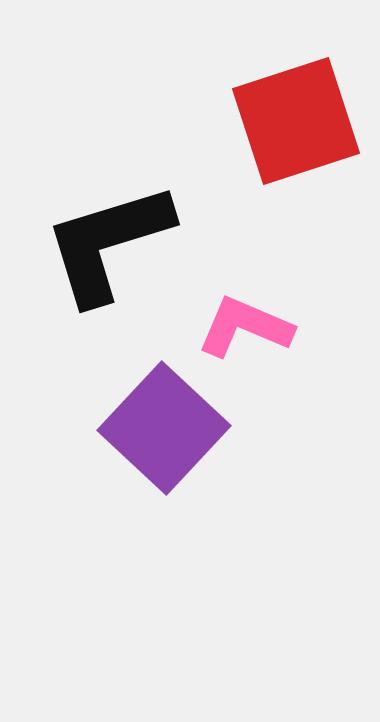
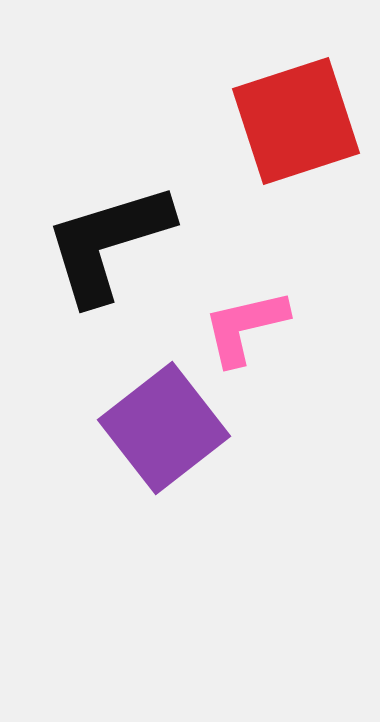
pink L-shape: rotated 36 degrees counterclockwise
purple square: rotated 9 degrees clockwise
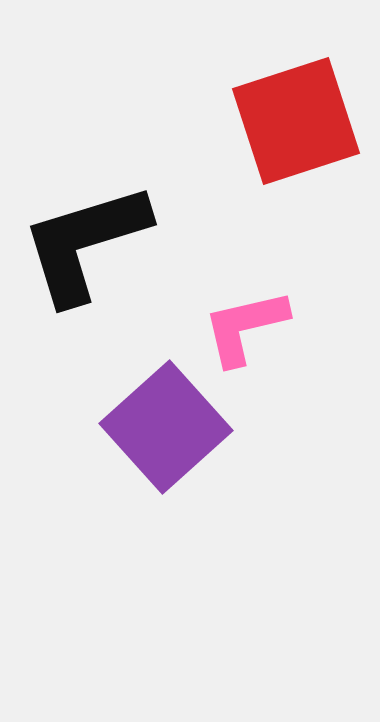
black L-shape: moved 23 px left
purple square: moved 2 px right, 1 px up; rotated 4 degrees counterclockwise
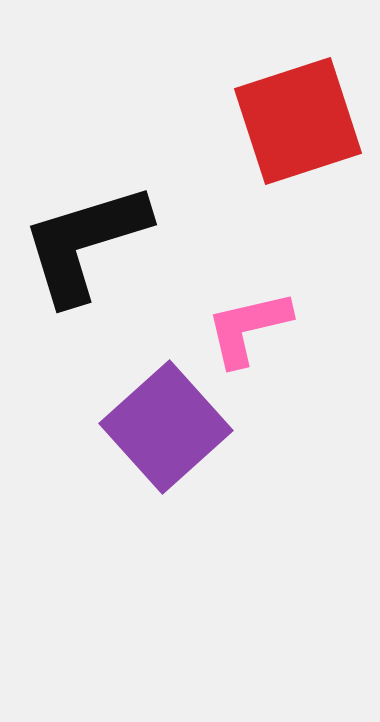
red square: moved 2 px right
pink L-shape: moved 3 px right, 1 px down
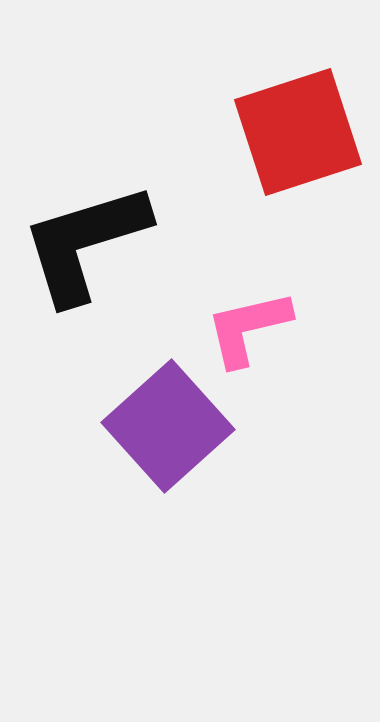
red square: moved 11 px down
purple square: moved 2 px right, 1 px up
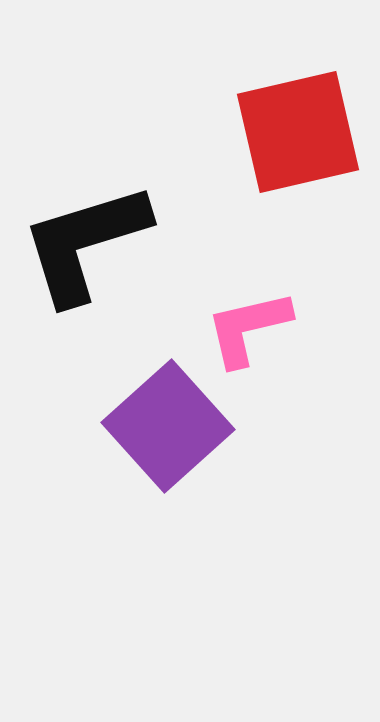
red square: rotated 5 degrees clockwise
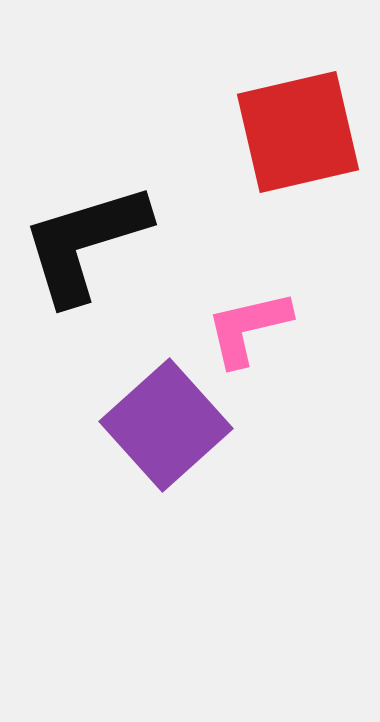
purple square: moved 2 px left, 1 px up
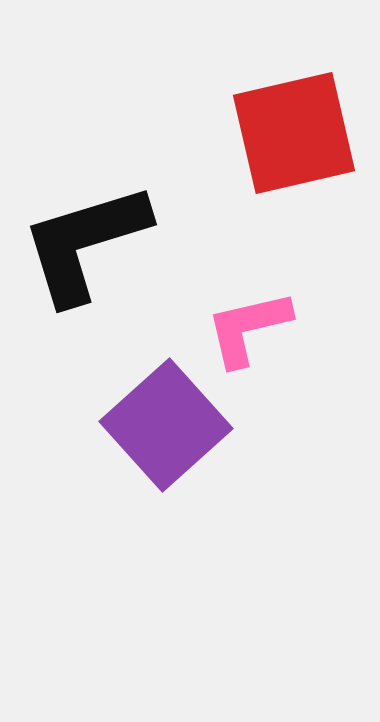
red square: moved 4 px left, 1 px down
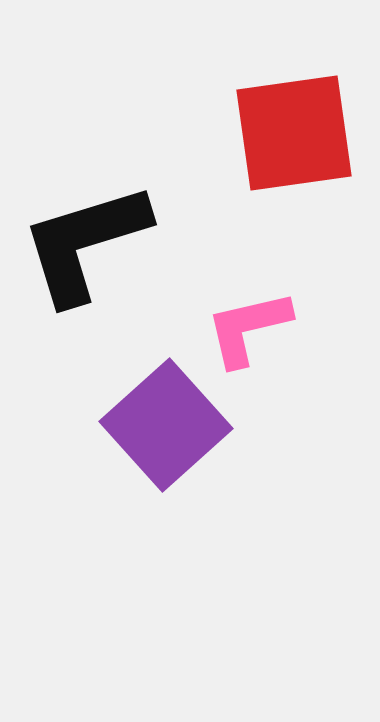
red square: rotated 5 degrees clockwise
